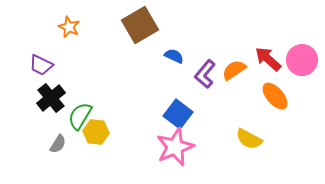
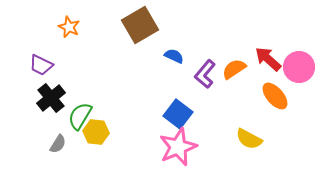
pink circle: moved 3 px left, 7 px down
orange semicircle: moved 1 px up
pink star: moved 3 px right
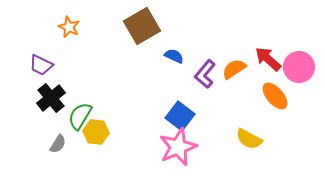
brown square: moved 2 px right, 1 px down
blue square: moved 2 px right, 2 px down
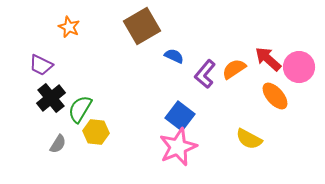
green semicircle: moved 7 px up
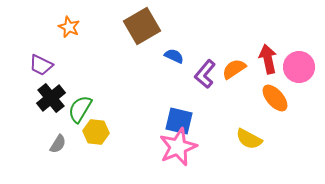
red arrow: rotated 36 degrees clockwise
orange ellipse: moved 2 px down
blue square: moved 1 px left, 5 px down; rotated 24 degrees counterclockwise
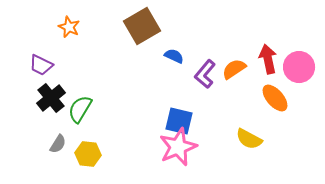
yellow hexagon: moved 8 px left, 22 px down
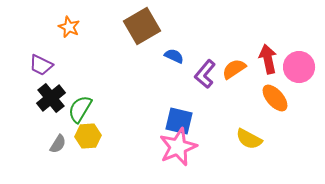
yellow hexagon: moved 18 px up; rotated 10 degrees counterclockwise
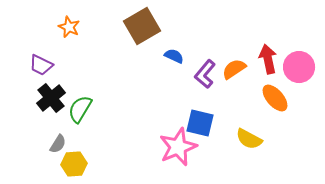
blue square: moved 21 px right, 2 px down
yellow hexagon: moved 14 px left, 28 px down
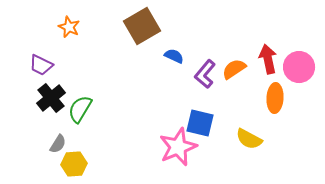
orange ellipse: rotated 44 degrees clockwise
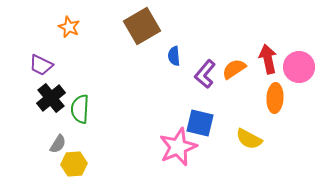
blue semicircle: rotated 120 degrees counterclockwise
green semicircle: rotated 28 degrees counterclockwise
